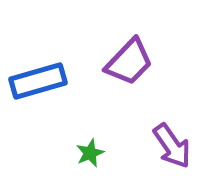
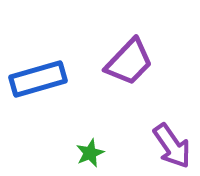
blue rectangle: moved 2 px up
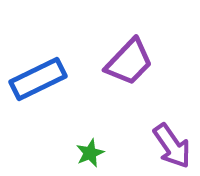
blue rectangle: rotated 10 degrees counterclockwise
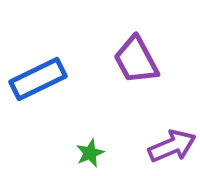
purple trapezoid: moved 7 px right, 2 px up; rotated 108 degrees clockwise
purple arrow: rotated 78 degrees counterclockwise
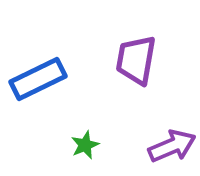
purple trapezoid: rotated 38 degrees clockwise
green star: moved 5 px left, 8 px up
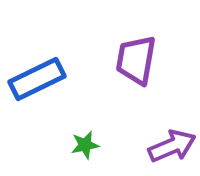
blue rectangle: moved 1 px left
green star: rotated 12 degrees clockwise
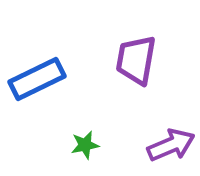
purple arrow: moved 1 px left, 1 px up
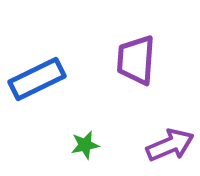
purple trapezoid: rotated 6 degrees counterclockwise
purple arrow: moved 1 px left
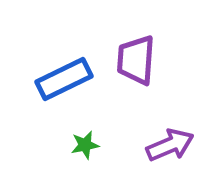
blue rectangle: moved 27 px right
